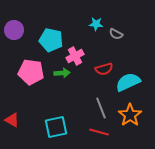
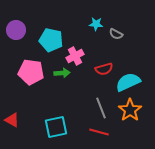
purple circle: moved 2 px right
orange star: moved 5 px up
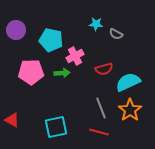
pink pentagon: rotated 10 degrees counterclockwise
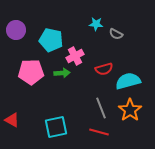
cyan semicircle: moved 1 px up; rotated 10 degrees clockwise
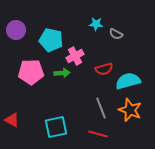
orange star: rotated 15 degrees counterclockwise
red line: moved 1 px left, 2 px down
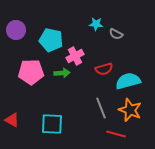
cyan square: moved 4 px left, 3 px up; rotated 15 degrees clockwise
red line: moved 18 px right
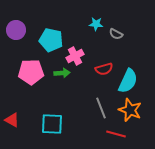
cyan semicircle: rotated 130 degrees clockwise
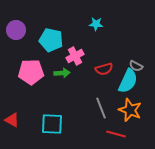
gray semicircle: moved 20 px right, 32 px down
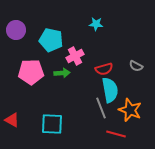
cyan semicircle: moved 18 px left, 9 px down; rotated 35 degrees counterclockwise
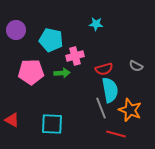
pink cross: rotated 12 degrees clockwise
